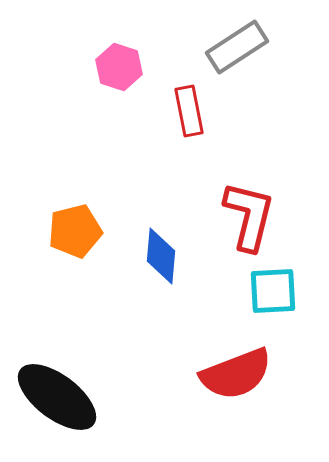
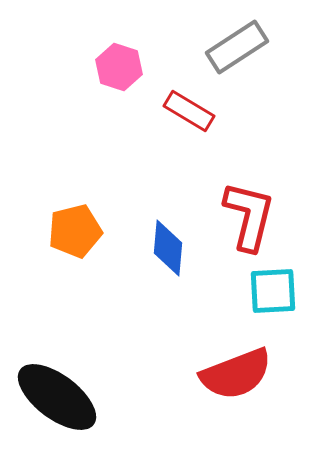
red rectangle: rotated 48 degrees counterclockwise
blue diamond: moved 7 px right, 8 px up
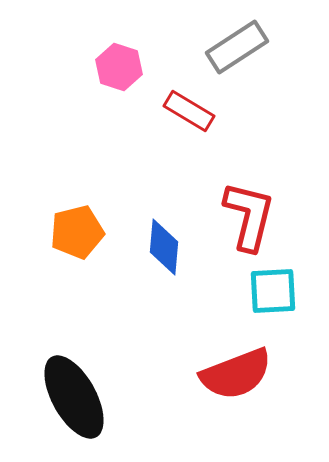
orange pentagon: moved 2 px right, 1 px down
blue diamond: moved 4 px left, 1 px up
black ellipse: moved 17 px right; rotated 24 degrees clockwise
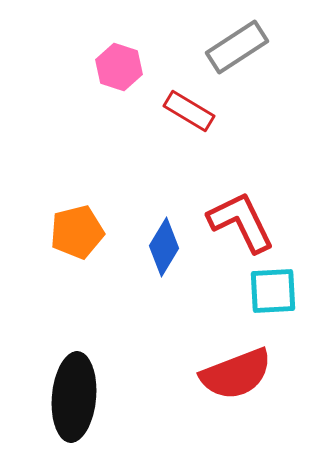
red L-shape: moved 8 px left, 6 px down; rotated 40 degrees counterclockwise
blue diamond: rotated 26 degrees clockwise
black ellipse: rotated 34 degrees clockwise
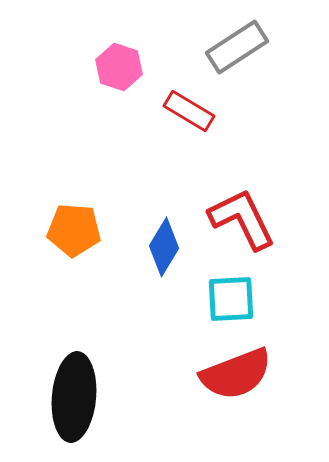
red L-shape: moved 1 px right, 3 px up
orange pentagon: moved 3 px left, 2 px up; rotated 18 degrees clockwise
cyan square: moved 42 px left, 8 px down
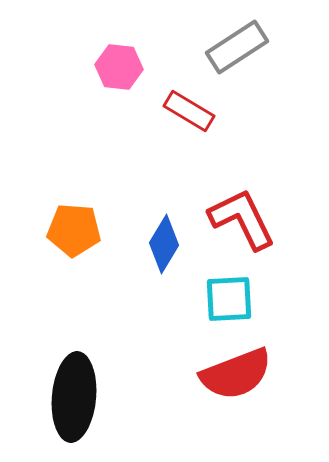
pink hexagon: rotated 12 degrees counterclockwise
blue diamond: moved 3 px up
cyan square: moved 2 px left
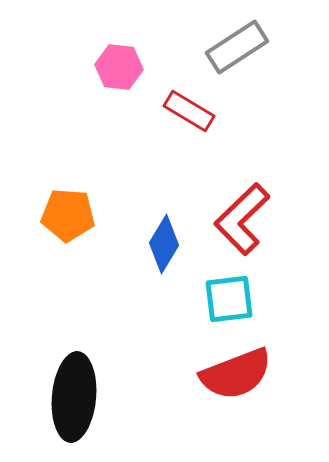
red L-shape: rotated 108 degrees counterclockwise
orange pentagon: moved 6 px left, 15 px up
cyan square: rotated 4 degrees counterclockwise
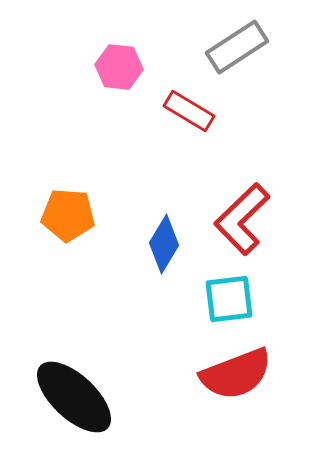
black ellipse: rotated 52 degrees counterclockwise
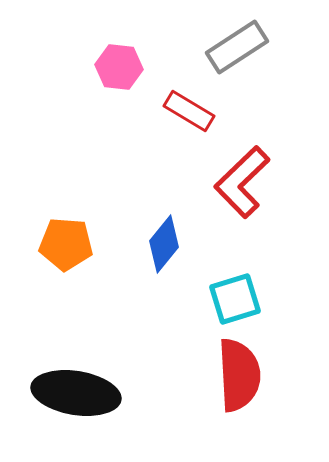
orange pentagon: moved 2 px left, 29 px down
red L-shape: moved 37 px up
blue diamond: rotated 8 degrees clockwise
cyan square: moved 6 px right; rotated 10 degrees counterclockwise
red semicircle: moved 3 px right, 1 px down; rotated 72 degrees counterclockwise
black ellipse: moved 2 px right, 4 px up; rotated 34 degrees counterclockwise
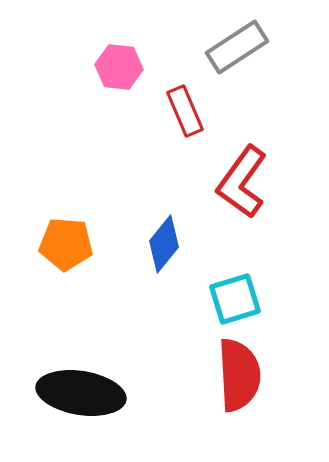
red rectangle: moved 4 px left; rotated 36 degrees clockwise
red L-shape: rotated 10 degrees counterclockwise
black ellipse: moved 5 px right
